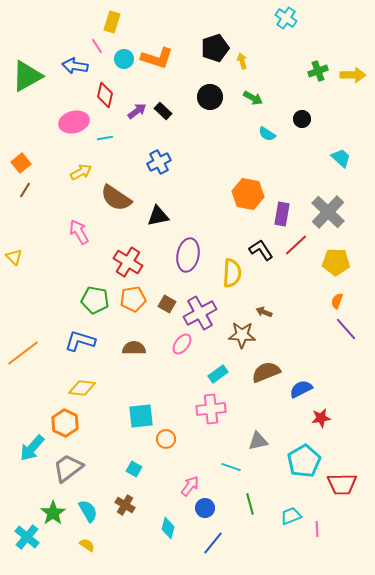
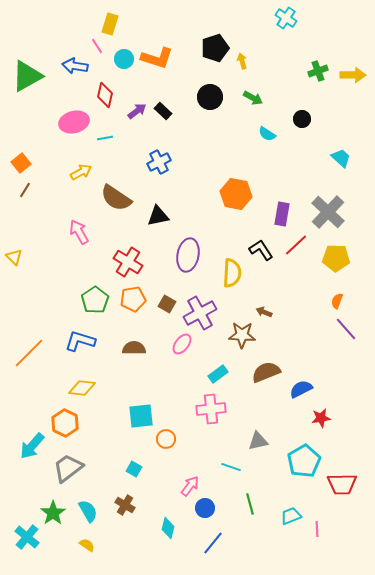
yellow rectangle at (112, 22): moved 2 px left, 2 px down
orange hexagon at (248, 194): moved 12 px left
yellow pentagon at (336, 262): moved 4 px up
green pentagon at (95, 300): rotated 28 degrees clockwise
orange line at (23, 353): moved 6 px right; rotated 8 degrees counterclockwise
cyan arrow at (32, 448): moved 2 px up
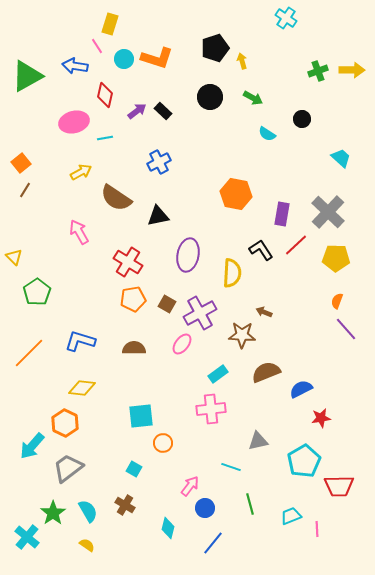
yellow arrow at (353, 75): moved 1 px left, 5 px up
green pentagon at (95, 300): moved 58 px left, 8 px up
orange circle at (166, 439): moved 3 px left, 4 px down
red trapezoid at (342, 484): moved 3 px left, 2 px down
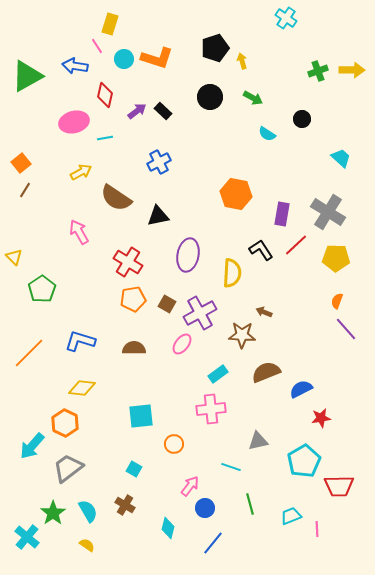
gray cross at (328, 212): rotated 12 degrees counterclockwise
green pentagon at (37, 292): moved 5 px right, 3 px up
orange circle at (163, 443): moved 11 px right, 1 px down
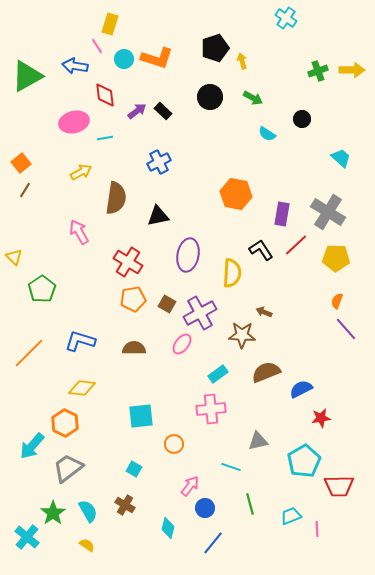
red diamond at (105, 95): rotated 20 degrees counterclockwise
brown semicircle at (116, 198): rotated 116 degrees counterclockwise
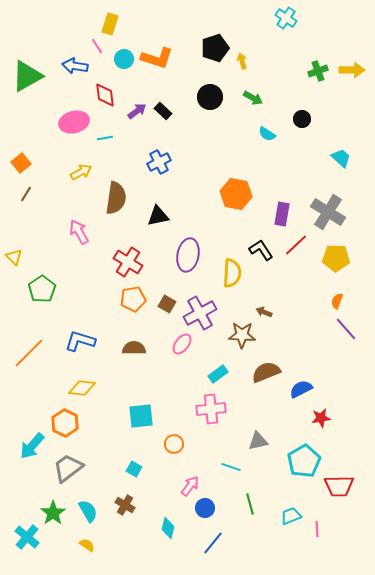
brown line at (25, 190): moved 1 px right, 4 px down
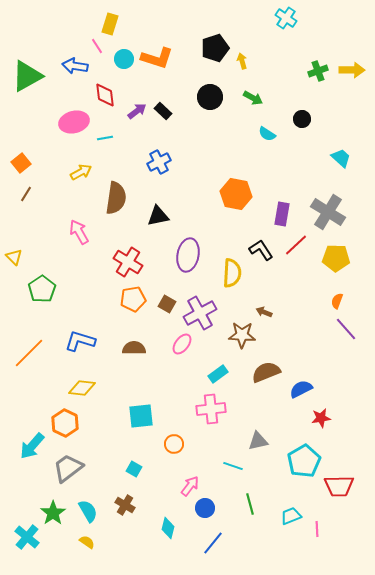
cyan line at (231, 467): moved 2 px right, 1 px up
yellow semicircle at (87, 545): moved 3 px up
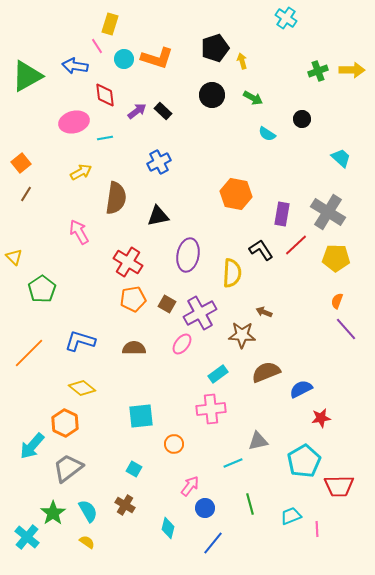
black circle at (210, 97): moved 2 px right, 2 px up
yellow diamond at (82, 388): rotated 32 degrees clockwise
cyan line at (233, 466): moved 3 px up; rotated 42 degrees counterclockwise
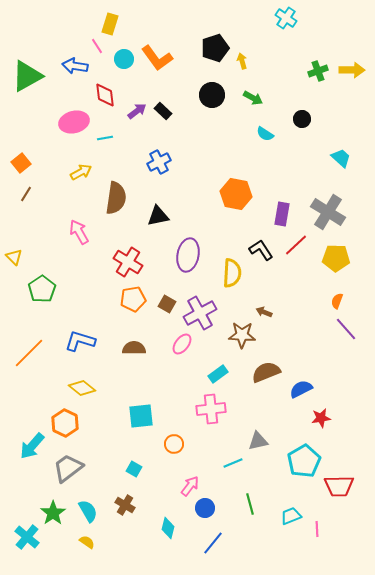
orange L-shape at (157, 58): rotated 36 degrees clockwise
cyan semicircle at (267, 134): moved 2 px left
